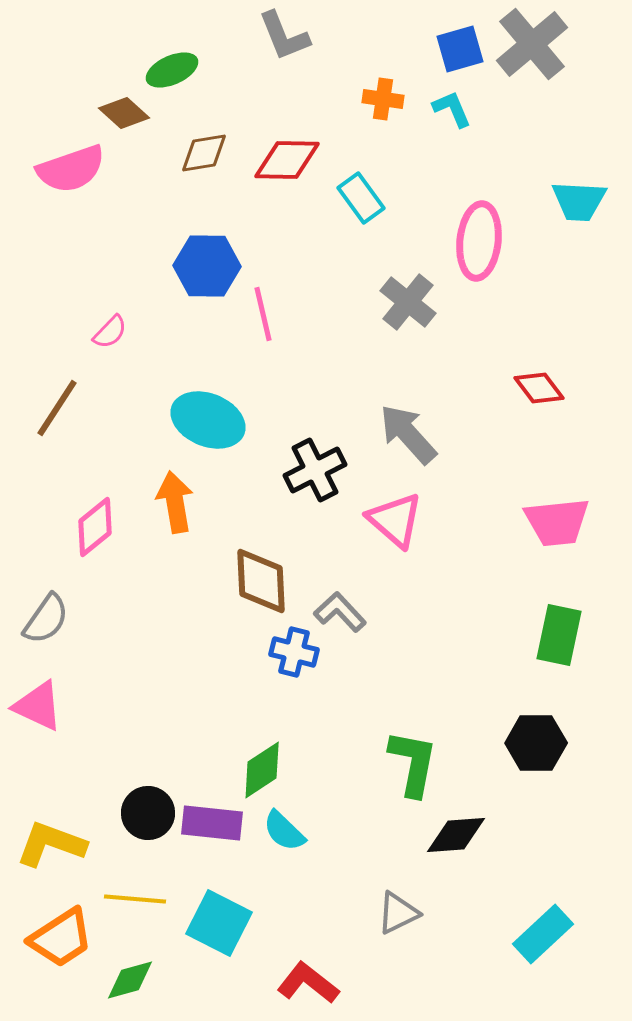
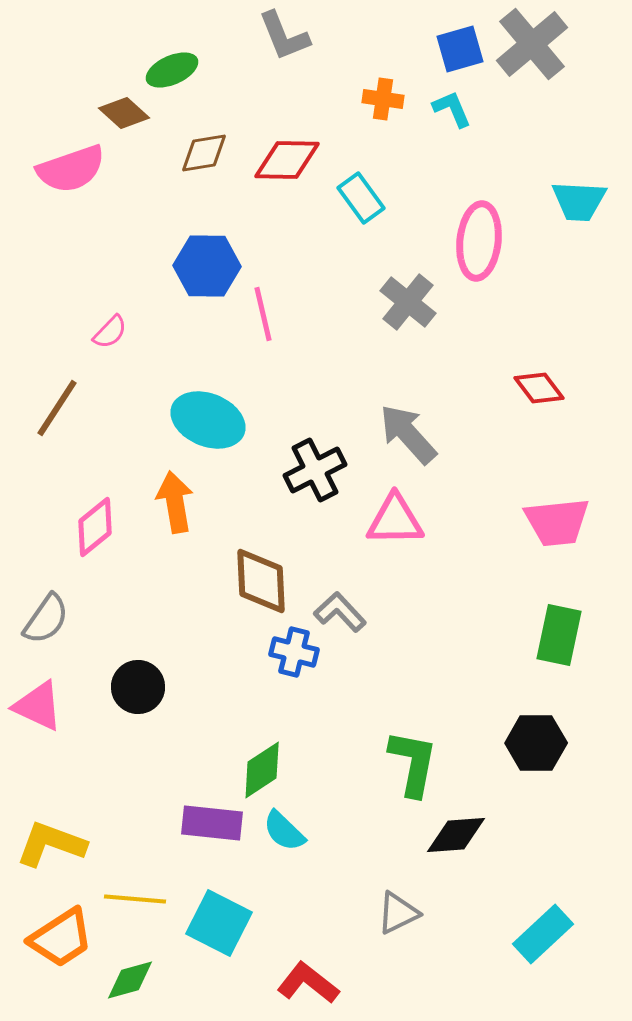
pink triangle at (395, 520): rotated 42 degrees counterclockwise
black circle at (148, 813): moved 10 px left, 126 px up
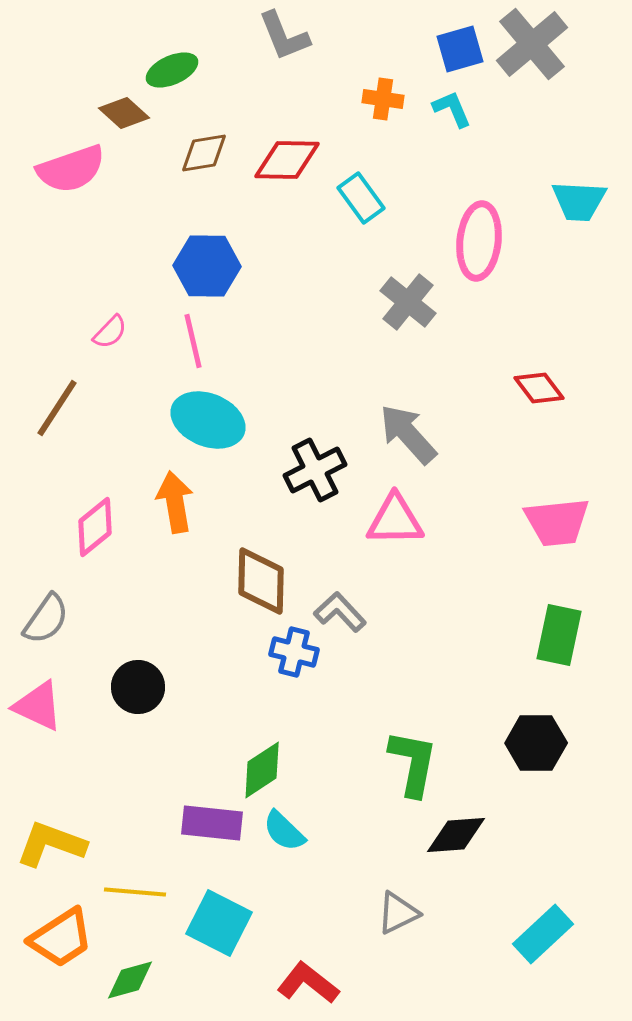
pink line at (263, 314): moved 70 px left, 27 px down
brown diamond at (261, 581): rotated 4 degrees clockwise
yellow line at (135, 899): moved 7 px up
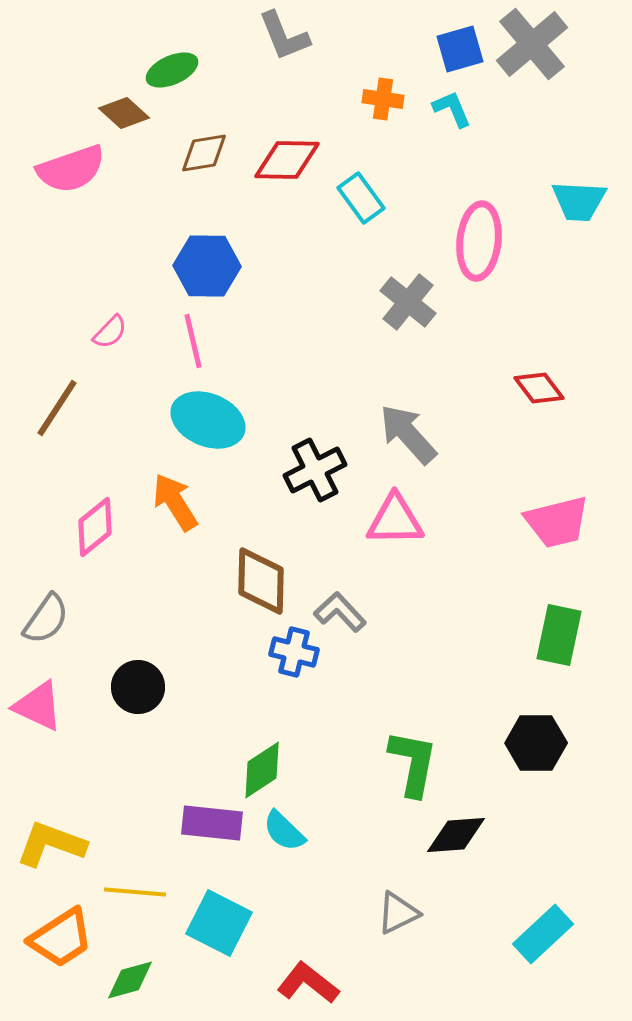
orange arrow at (175, 502): rotated 22 degrees counterclockwise
pink trapezoid at (557, 522): rotated 8 degrees counterclockwise
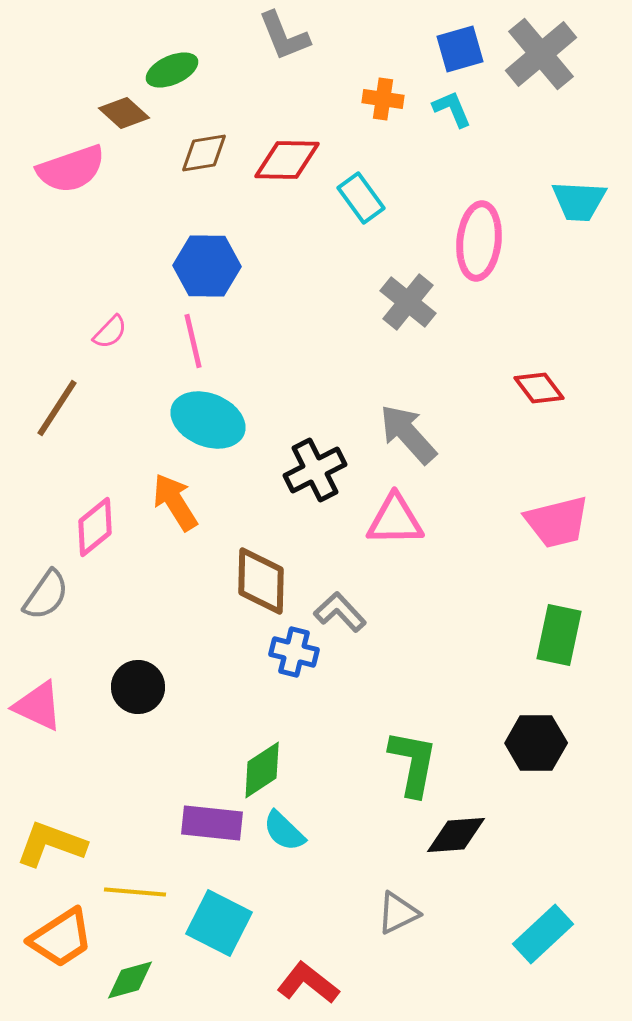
gray cross at (532, 44): moved 9 px right, 10 px down
gray semicircle at (46, 619): moved 24 px up
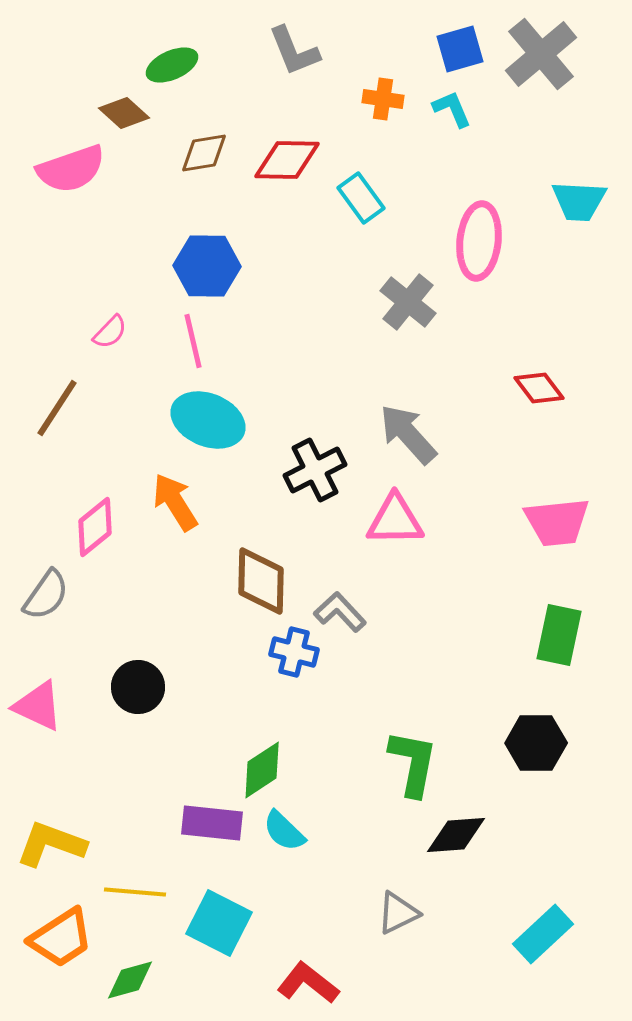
gray L-shape at (284, 36): moved 10 px right, 15 px down
green ellipse at (172, 70): moved 5 px up
pink trapezoid at (557, 522): rotated 8 degrees clockwise
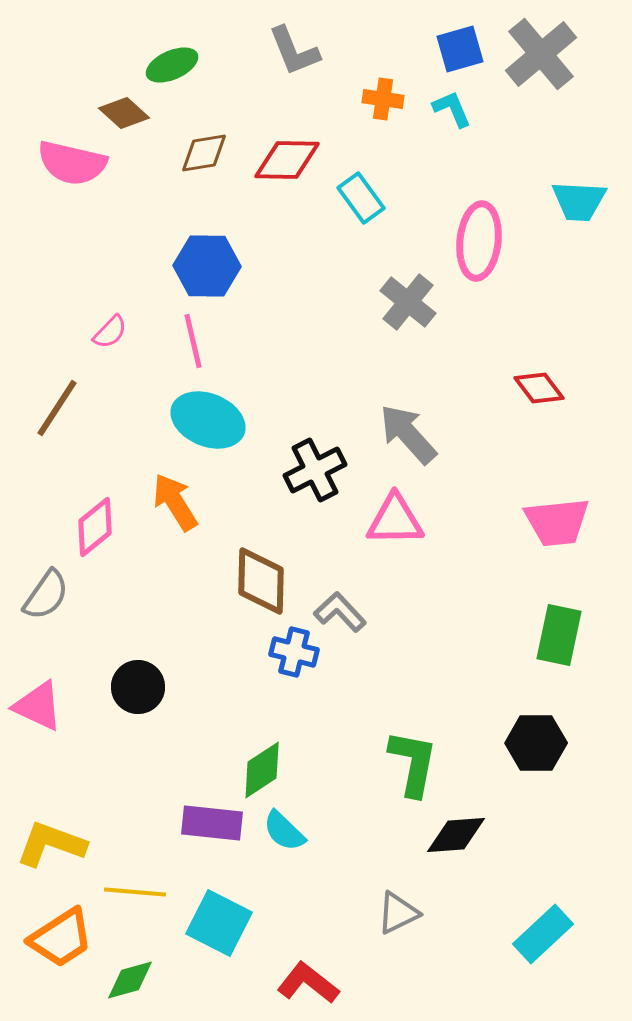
pink semicircle at (71, 169): moved 1 px right, 6 px up; rotated 32 degrees clockwise
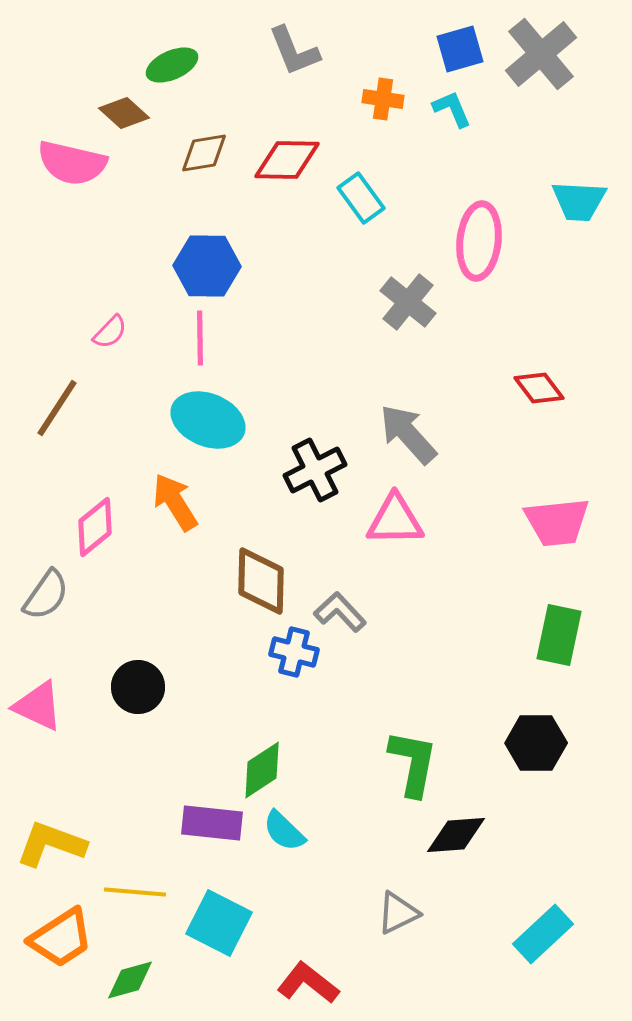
pink line at (193, 341): moved 7 px right, 3 px up; rotated 12 degrees clockwise
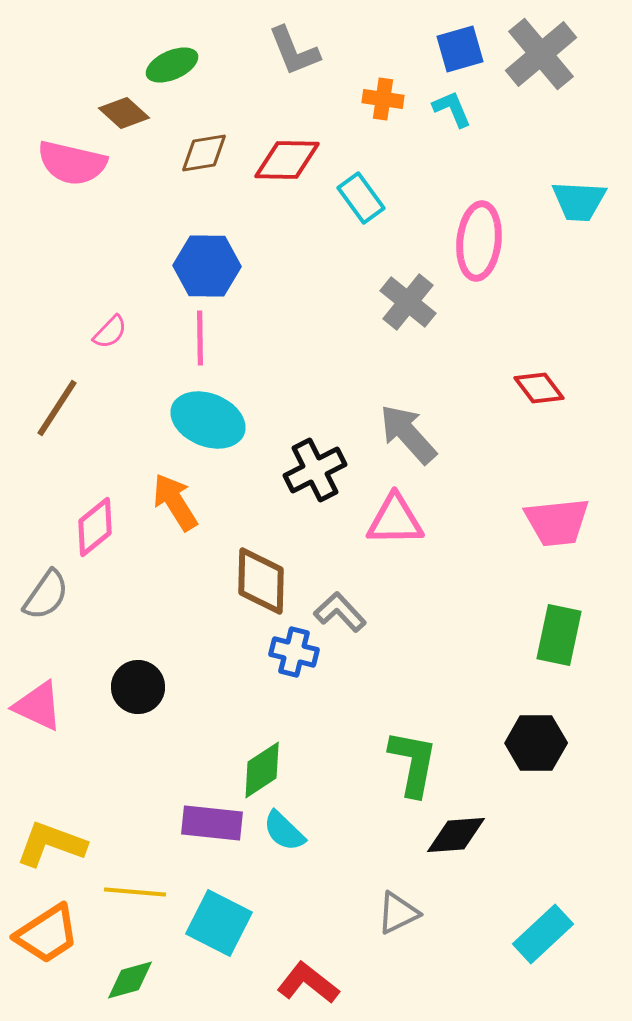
orange trapezoid at (61, 938): moved 14 px left, 4 px up
